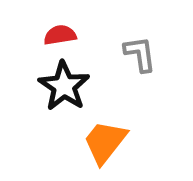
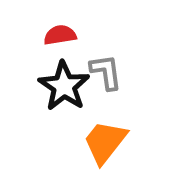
gray L-shape: moved 34 px left, 18 px down
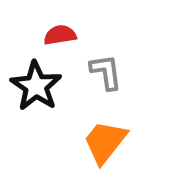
black star: moved 28 px left
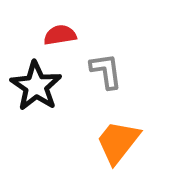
gray L-shape: moved 1 px up
orange trapezoid: moved 13 px right
